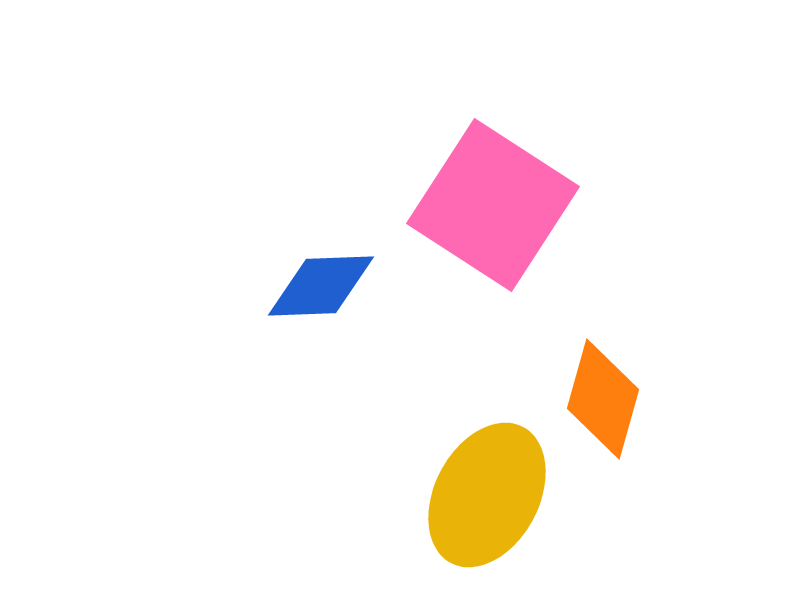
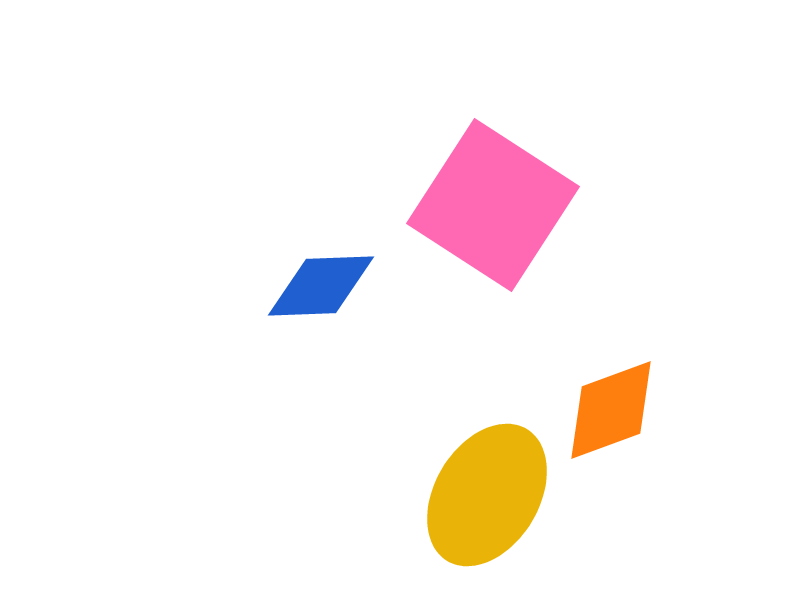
orange diamond: moved 8 px right, 11 px down; rotated 54 degrees clockwise
yellow ellipse: rotated 3 degrees clockwise
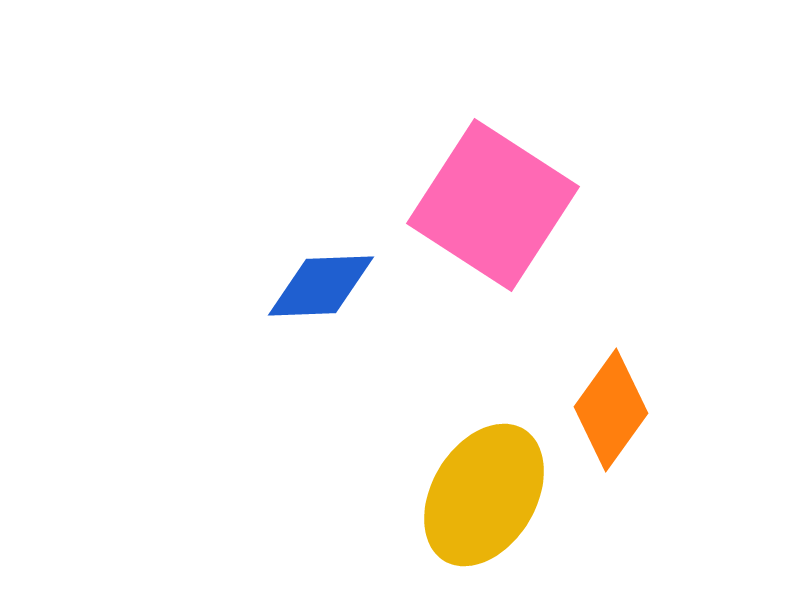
orange diamond: rotated 34 degrees counterclockwise
yellow ellipse: moved 3 px left
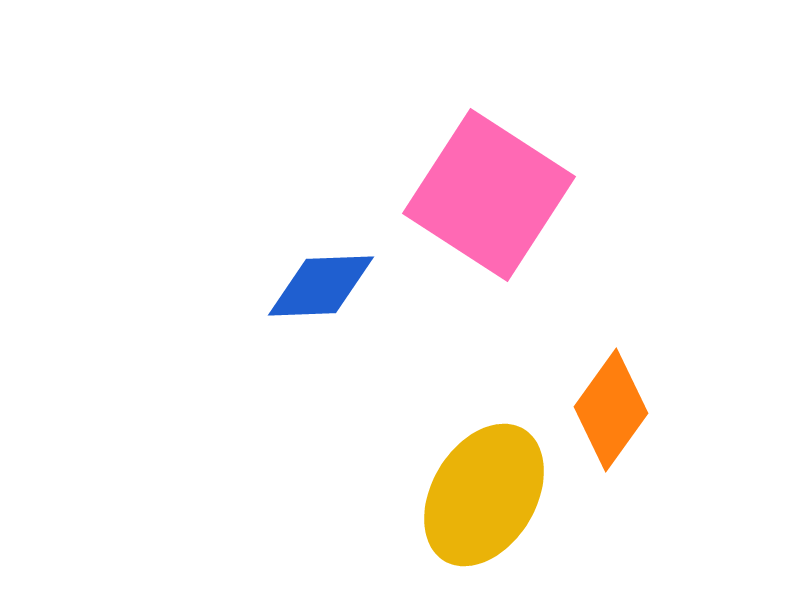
pink square: moved 4 px left, 10 px up
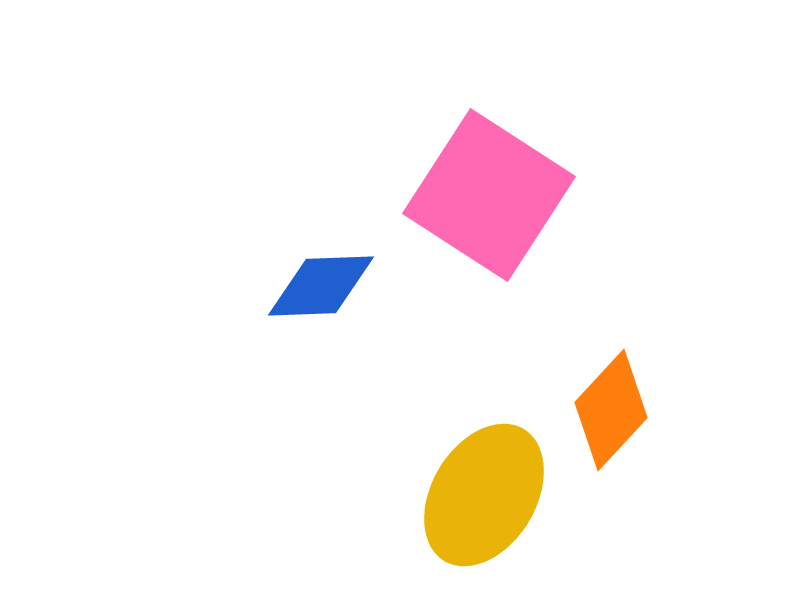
orange diamond: rotated 7 degrees clockwise
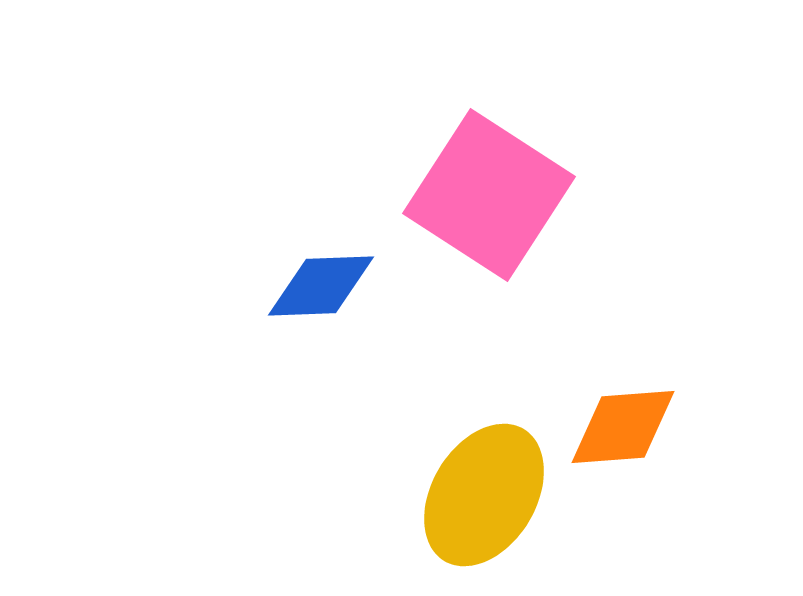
orange diamond: moved 12 px right, 17 px down; rotated 43 degrees clockwise
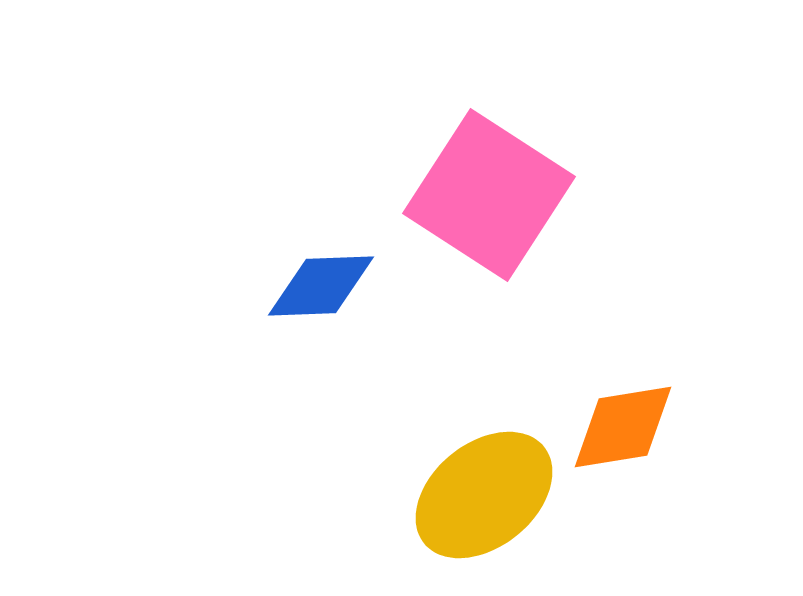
orange diamond: rotated 5 degrees counterclockwise
yellow ellipse: rotated 20 degrees clockwise
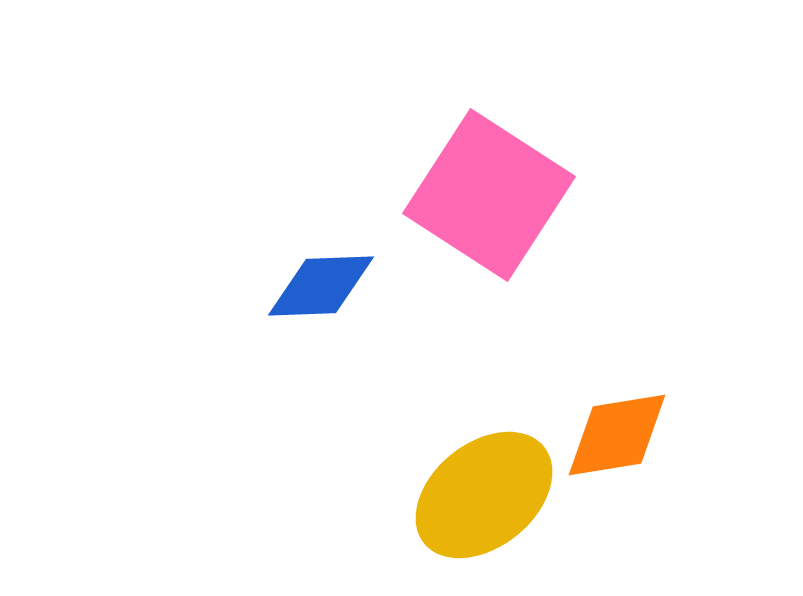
orange diamond: moved 6 px left, 8 px down
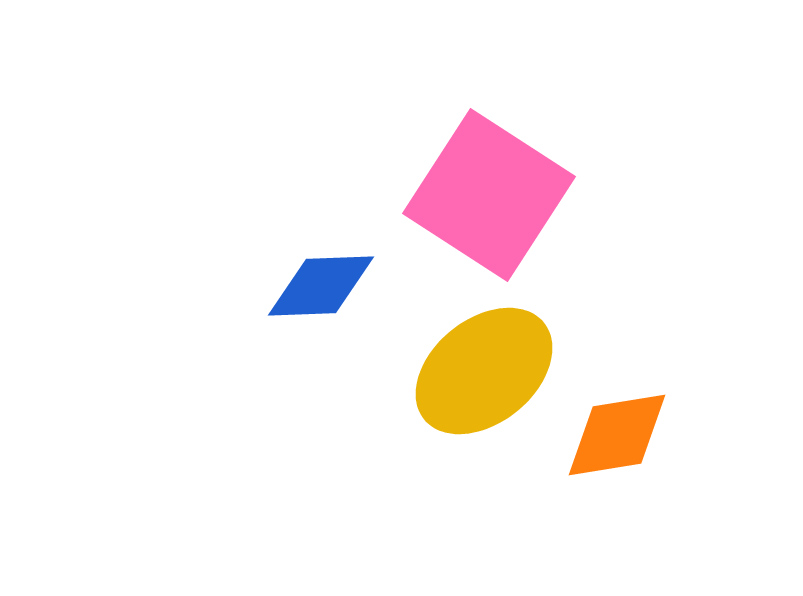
yellow ellipse: moved 124 px up
